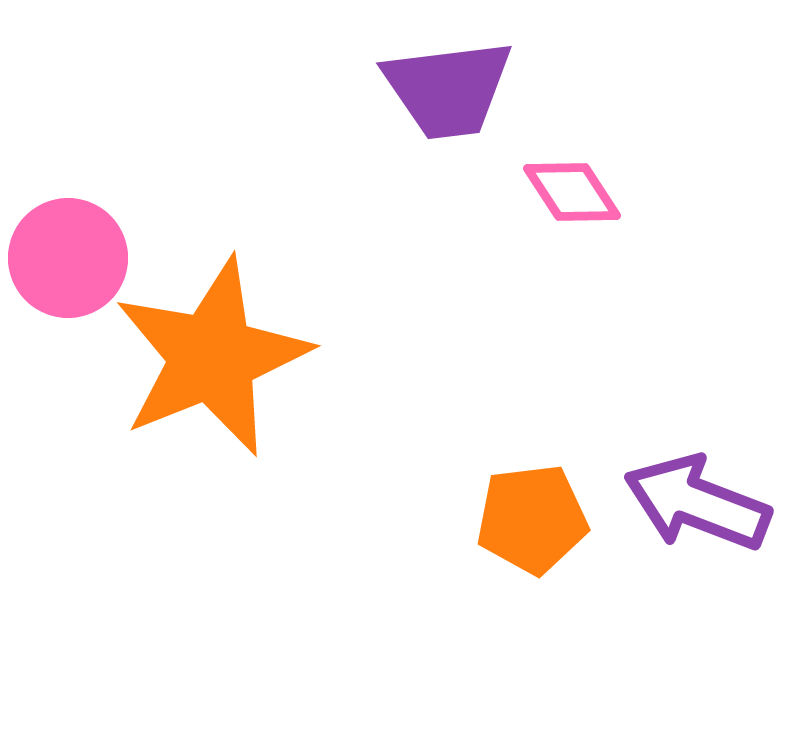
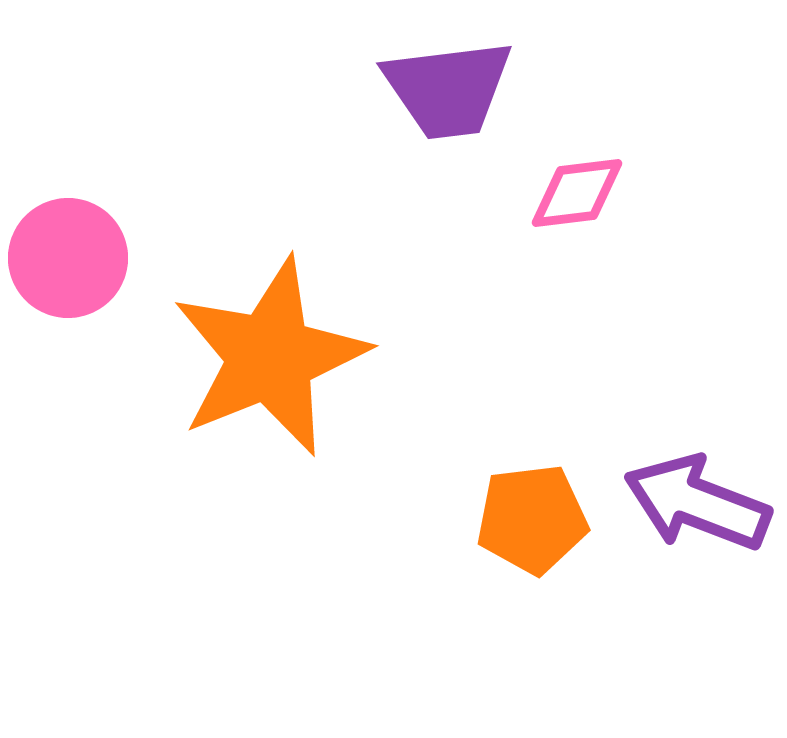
pink diamond: moved 5 px right, 1 px down; rotated 64 degrees counterclockwise
orange star: moved 58 px right
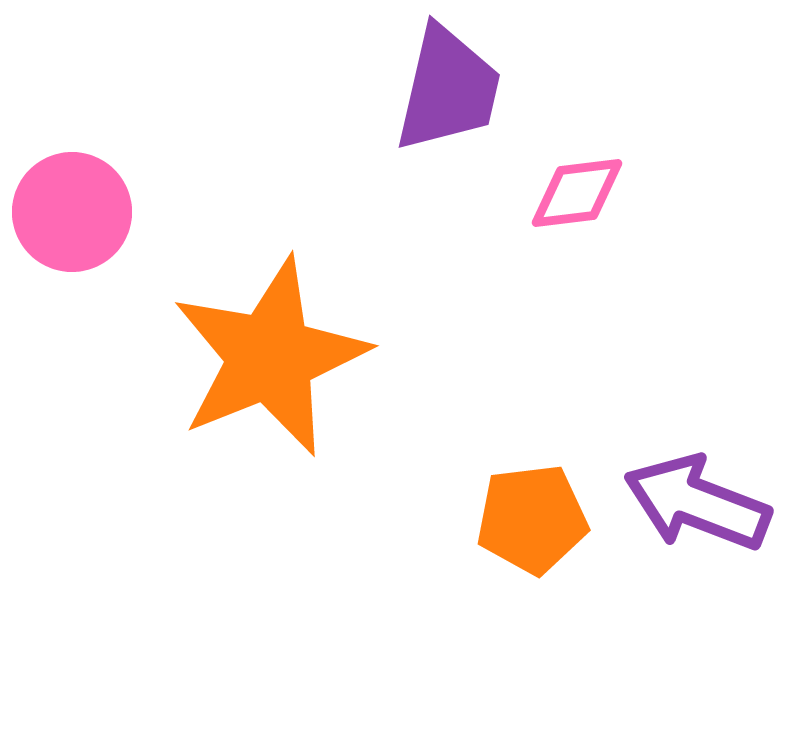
purple trapezoid: rotated 70 degrees counterclockwise
pink circle: moved 4 px right, 46 px up
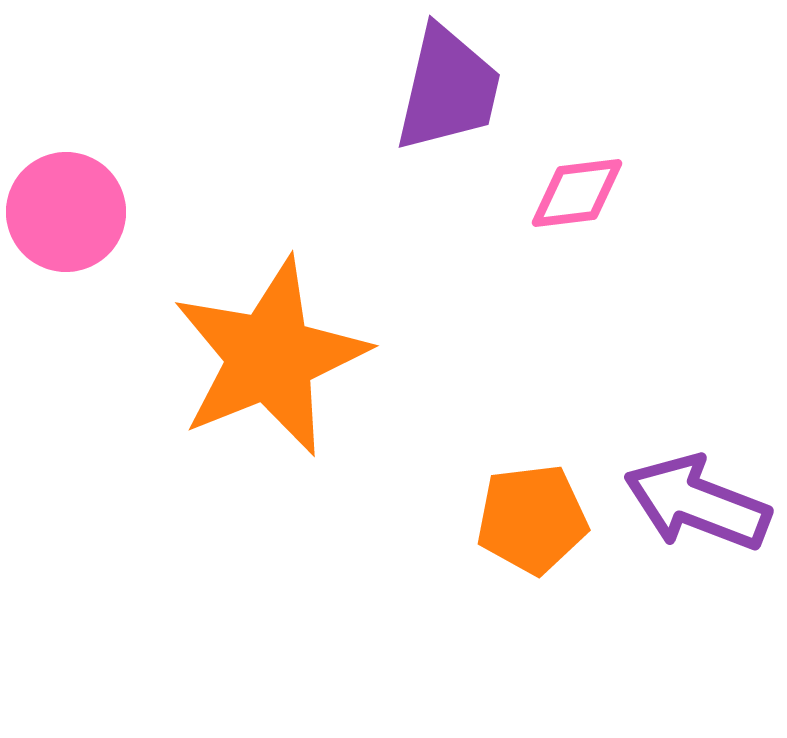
pink circle: moved 6 px left
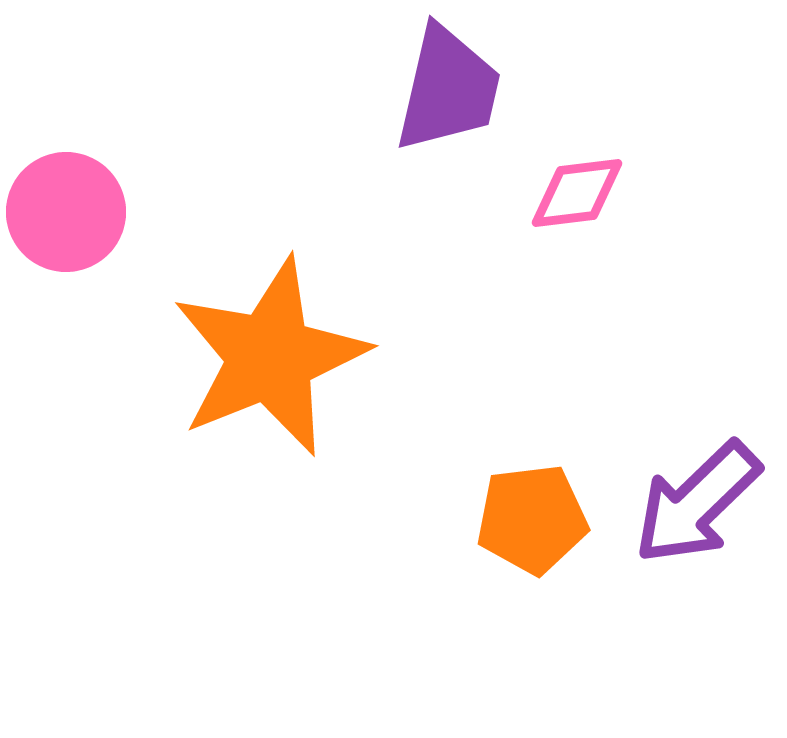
purple arrow: rotated 65 degrees counterclockwise
